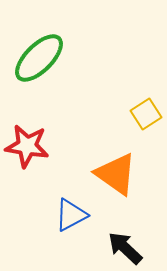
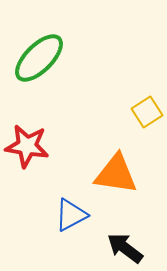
yellow square: moved 1 px right, 2 px up
orange triangle: rotated 27 degrees counterclockwise
black arrow: rotated 6 degrees counterclockwise
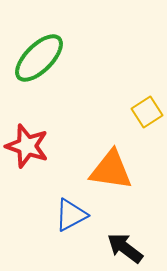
red star: rotated 9 degrees clockwise
orange triangle: moved 5 px left, 4 px up
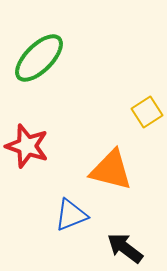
orange triangle: rotated 6 degrees clockwise
blue triangle: rotated 6 degrees clockwise
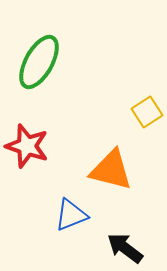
green ellipse: moved 4 px down; rotated 16 degrees counterclockwise
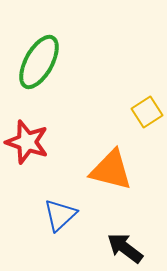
red star: moved 4 px up
blue triangle: moved 11 px left; rotated 21 degrees counterclockwise
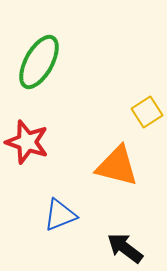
orange triangle: moved 6 px right, 4 px up
blue triangle: rotated 21 degrees clockwise
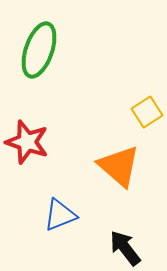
green ellipse: moved 12 px up; rotated 10 degrees counterclockwise
orange triangle: moved 2 px right; rotated 27 degrees clockwise
black arrow: rotated 15 degrees clockwise
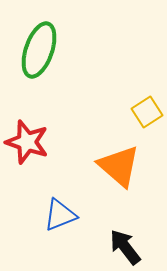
black arrow: moved 1 px up
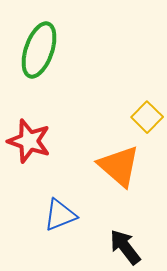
yellow square: moved 5 px down; rotated 12 degrees counterclockwise
red star: moved 2 px right, 1 px up
